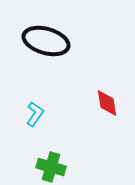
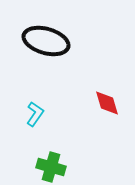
red diamond: rotated 8 degrees counterclockwise
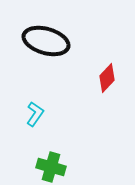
red diamond: moved 25 px up; rotated 60 degrees clockwise
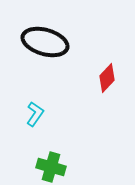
black ellipse: moved 1 px left, 1 px down
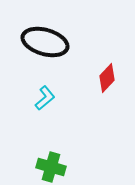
cyan L-shape: moved 10 px right, 16 px up; rotated 15 degrees clockwise
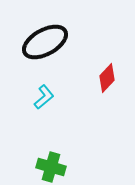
black ellipse: rotated 45 degrees counterclockwise
cyan L-shape: moved 1 px left, 1 px up
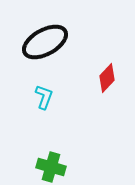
cyan L-shape: rotated 30 degrees counterclockwise
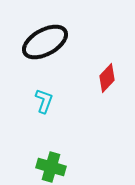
cyan L-shape: moved 4 px down
